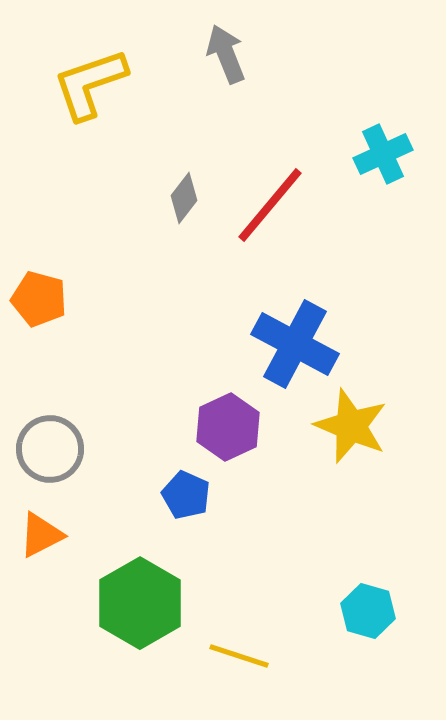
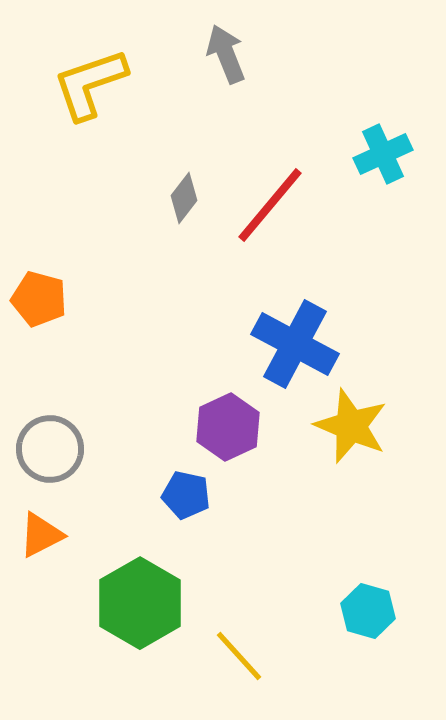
blue pentagon: rotated 12 degrees counterclockwise
yellow line: rotated 30 degrees clockwise
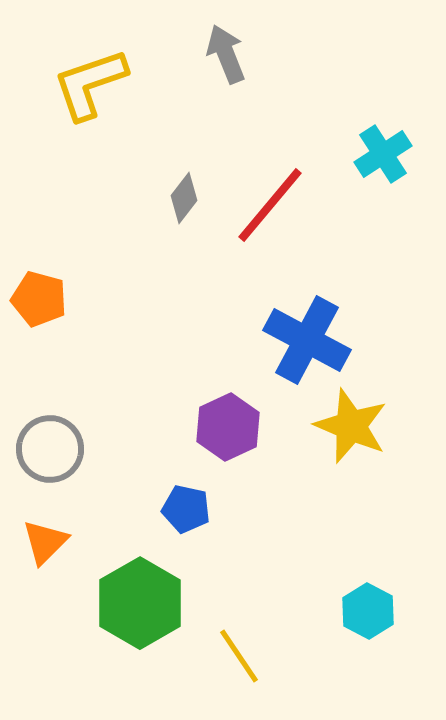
cyan cross: rotated 8 degrees counterclockwise
blue cross: moved 12 px right, 4 px up
blue pentagon: moved 14 px down
orange triangle: moved 4 px right, 7 px down; rotated 18 degrees counterclockwise
cyan hexagon: rotated 12 degrees clockwise
yellow line: rotated 8 degrees clockwise
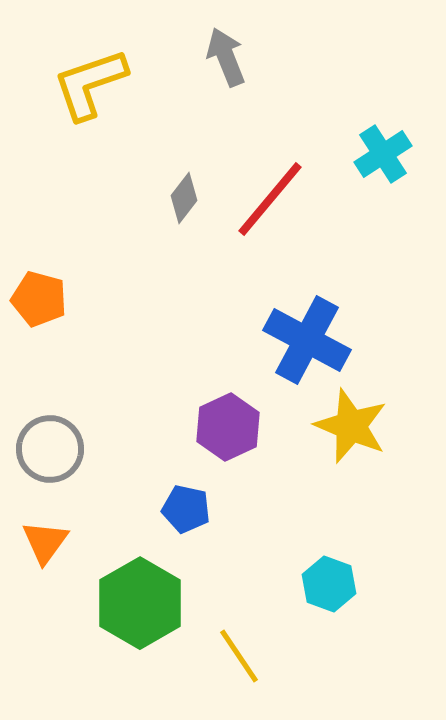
gray arrow: moved 3 px down
red line: moved 6 px up
orange triangle: rotated 9 degrees counterclockwise
cyan hexagon: moved 39 px left, 27 px up; rotated 8 degrees counterclockwise
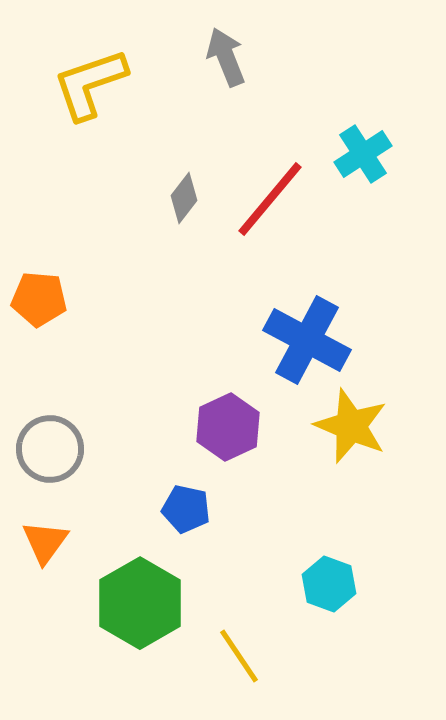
cyan cross: moved 20 px left
orange pentagon: rotated 10 degrees counterclockwise
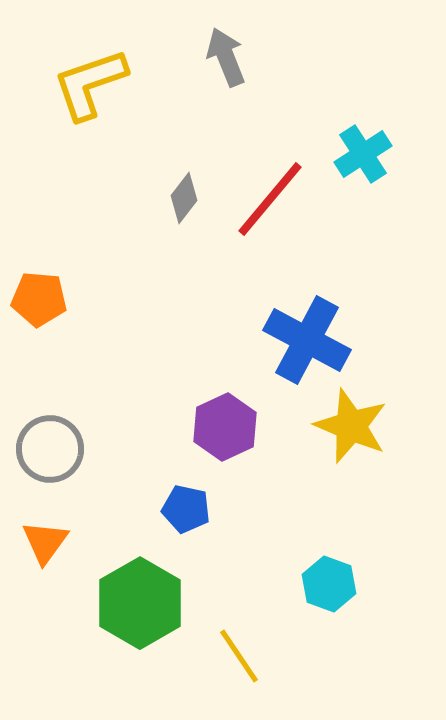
purple hexagon: moved 3 px left
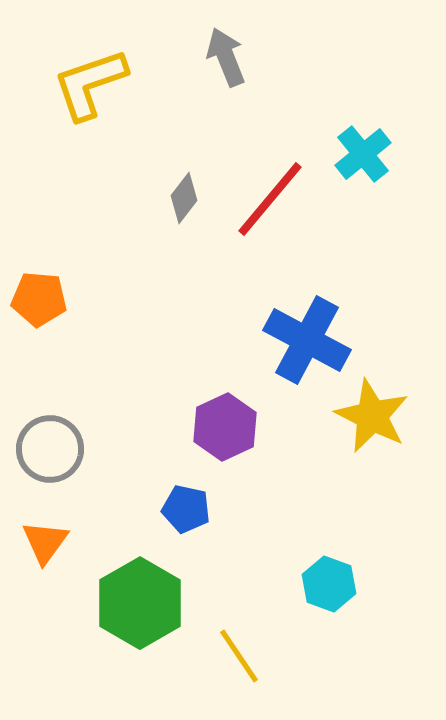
cyan cross: rotated 6 degrees counterclockwise
yellow star: moved 21 px right, 10 px up; rotated 4 degrees clockwise
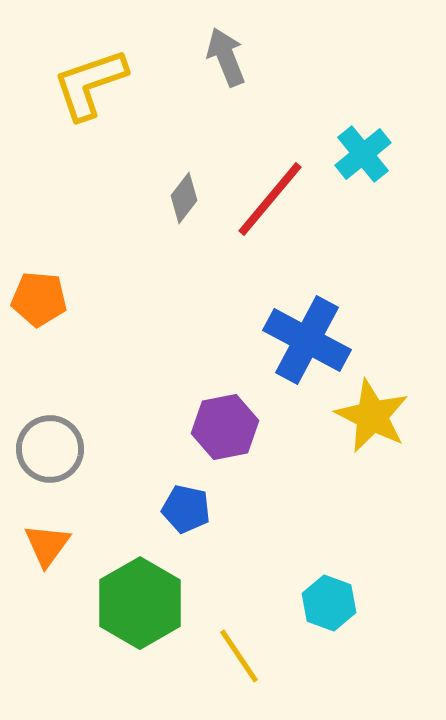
purple hexagon: rotated 14 degrees clockwise
orange triangle: moved 2 px right, 3 px down
cyan hexagon: moved 19 px down
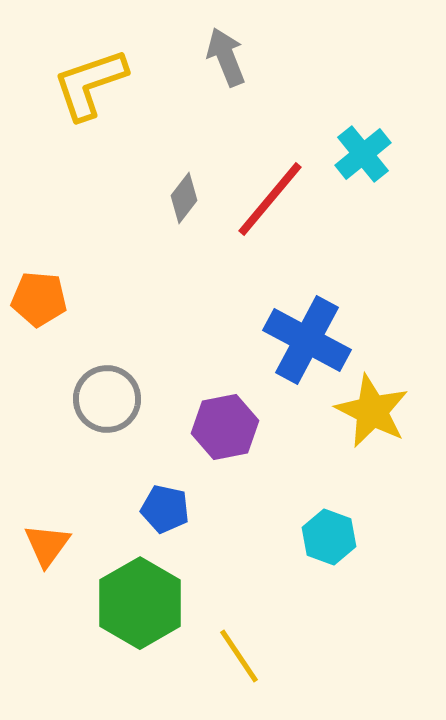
yellow star: moved 5 px up
gray circle: moved 57 px right, 50 px up
blue pentagon: moved 21 px left
cyan hexagon: moved 66 px up
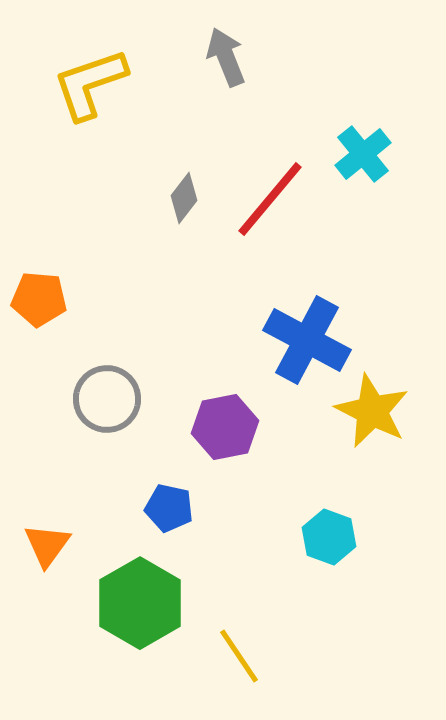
blue pentagon: moved 4 px right, 1 px up
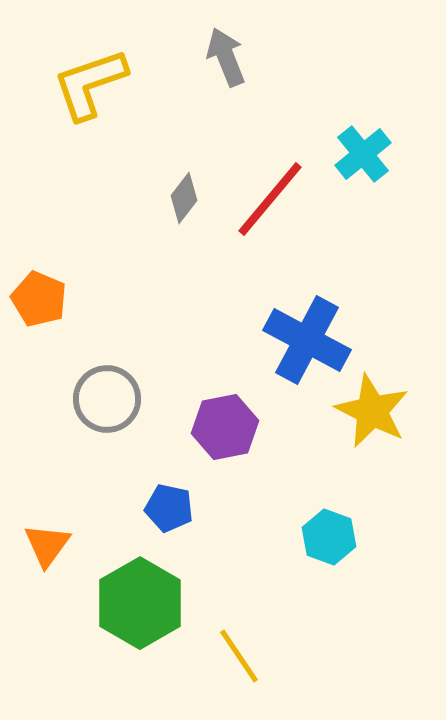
orange pentagon: rotated 18 degrees clockwise
